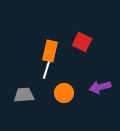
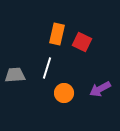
orange rectangle: moved 7 px right, 17 px up
purple arrow: moved 2 px down; rotated 15 degrees counterclockwise
gray trapezoid: moved 9 px left, 20 px up
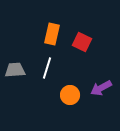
orange rectangle: moved 5 px left
gray trapezoid: moved 5 px up
purple arrow: moved 1 px right, 1 px up
orange circle: moved 6 px right, 2 px down
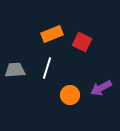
orange rectangle: rotated 55 degrees clockwise
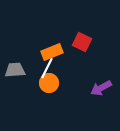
orange rectangle: moved 18 px down
white line: rotated 10 degrees clockwise
orange circle: moved 21 px left, 12 px up
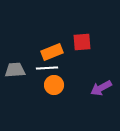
red square: rotated 30 degrees counterclockwise
white line: rotated 60 degrees clockwise
orange circle: moved 5 px right, 2 px down
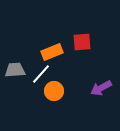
white line: moved 6 px left, 6 px down; rotated 45 degrees counterclockwise
orange circle: moved 6 px down
